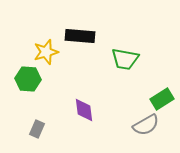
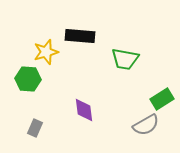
gray rectangle: moved 2 px left, 1 px up
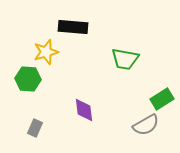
black rectangle: moved 7 px left, 9 px up
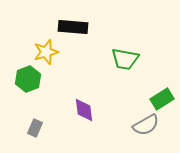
green hexagon: rotated 25 degrees counterclockwise
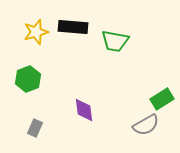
yellow star: moved 10 px left, 20 px up
green trapezoid: moved 10 px left, 18 px up
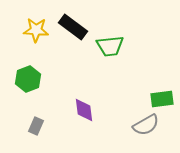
black rectangle: rotated 32 degrees clockwise
yellow star: moved 2 px up; rotated 20 degrees clockwise
green trapezoid: moved 5 px left, 5 px down; rotated 16 degrees counterclockwise
green rectangle: rotated 25 degrees clockwise
gray rectangle: moved 1 px right, 2 px up
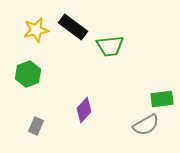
yellow star: rotated 15 degrees counterclockwise
green hexagon: moved 5 px up
purple diamond: rotated 50 degrees clockwise
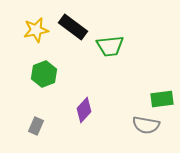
green hexagon: moved 16 px right
gray semicircle: rotated 40 degrees clockwise
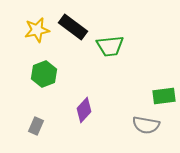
yellow star: moved 1 px right
green rectangle: moved 2 px right, 3 px up
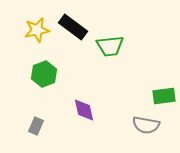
purple diamond: rotated 55 degrees counterclockwise
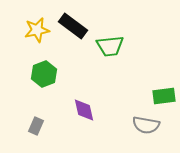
black rectangle: moved 1 px up
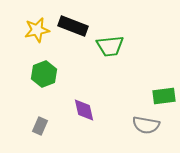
black rectangle: rotated 16 degrees counterclockwise
gray rectangle: moved 4 px right
